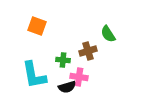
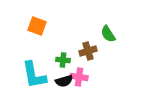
black semicircle: moved 3 px left, 6 px up
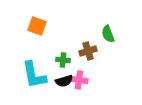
green semicircle: rotated 12 degrees clockwise
pink cross: moved 3 px down
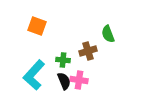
cyan L-shape: rotated 52 degrees clockwise
black semicircle: rotated 96 degrees counterclockwise
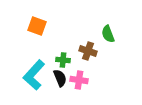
brown cross: rotated 36 degrees clockwise
black semicircle: moved 4 px left, 3 px up
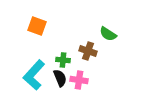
green semicircle: rotated 36 degrees counterclockwise
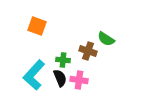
green semicircle: moved 2 px left, 5 px down
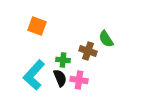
green semicircle: rotated 24 degrees clockwise
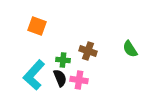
green semicircle: moved 24 px right, 10 px down
